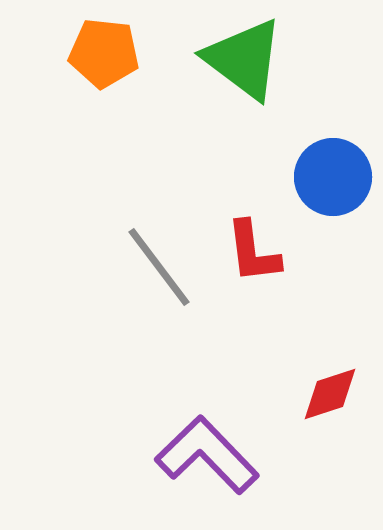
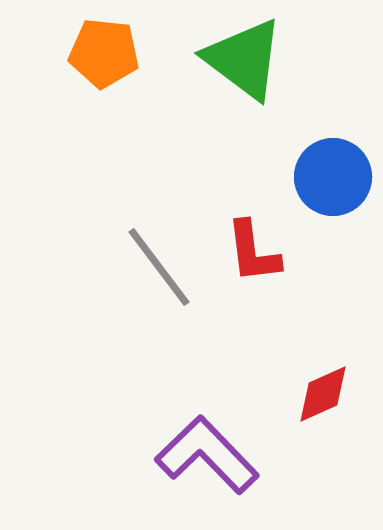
red diamond: moved 7 px left; rotated 6 degrees counterclockwise
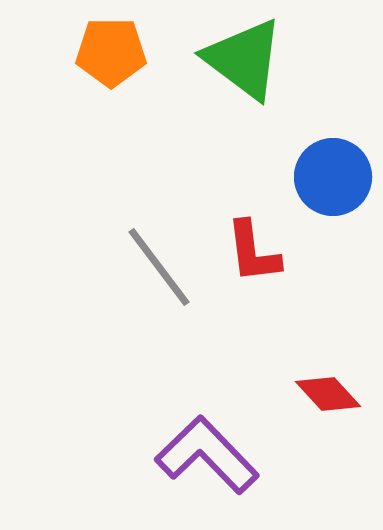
orange pentagon: moved 7 px right, 1 px up; rotated 6 degrees counterclockwise
red diamond: moved 5 px right; rotated 72 degrees clockwise
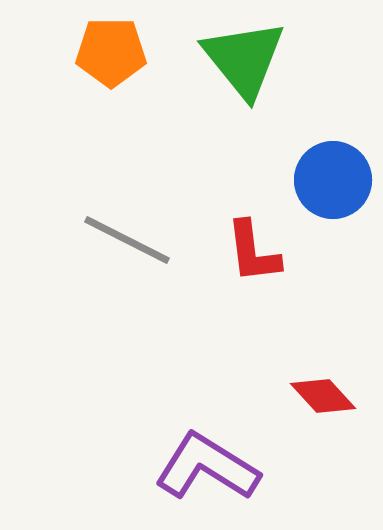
green triangle: rotated 14 degrees clockwise
blue circle: moved 3 px down
gray line: moved 32 px left, 27 px up; rotated 26 degrees counterclockwise
red diamond: moved 5 px left, 2 px down
purple L-shape: moved 12 px down; rotated 14 degrees counterclockwise
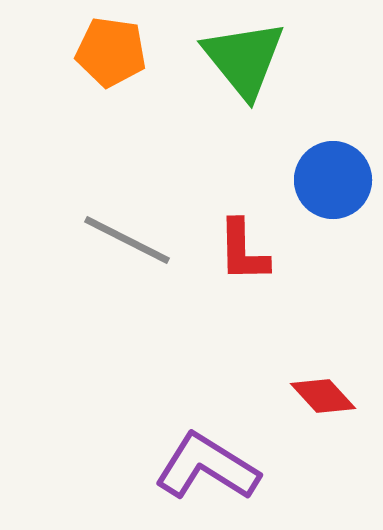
orange pentagon: rotated 8 degrees clockwise
red L-shape: moved 10 px left, 1 px up; rotated 6 degrees clockwise
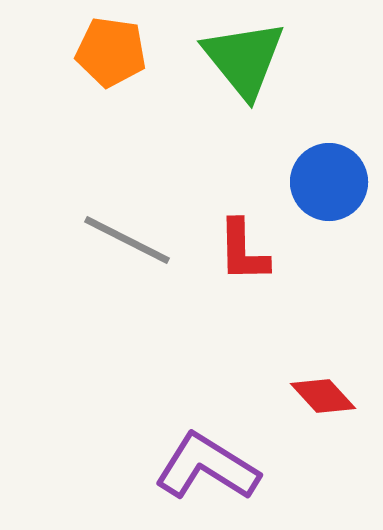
blue circle: moved 4 px left, 2 px down
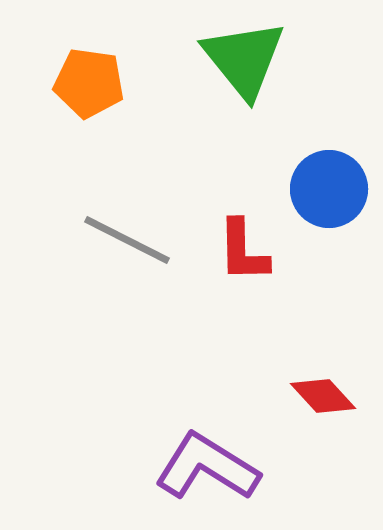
orange pentagon: moved 22 px left, 31 px down
blue circle: moved 7 px down
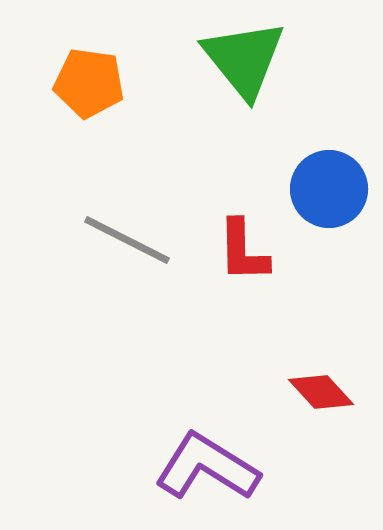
red diamond: moved 2 px left, 4 px up
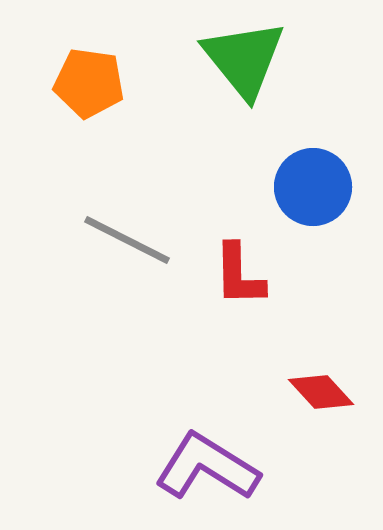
blue circle: moved 16 px left, 2 px up
red L-shape: moved 4 px left, 24 px down
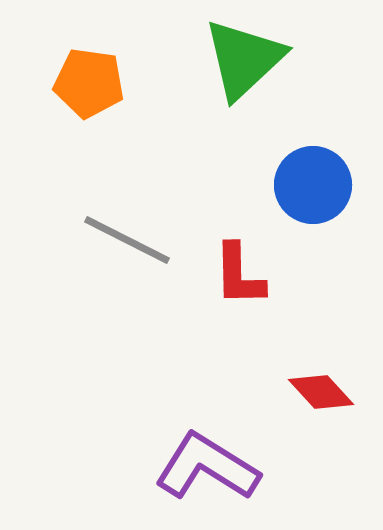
green triangle: rotated 26 degrees clockwise
blue circle: moved 2 px up
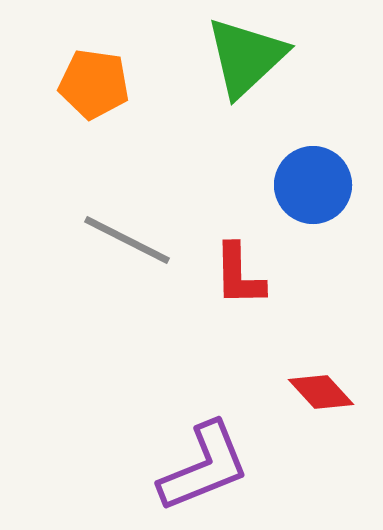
green triangle: moved 2 px right, 2 px up
orange pentagon: moved 5 px right, 1 px down
purple L-shape: moved 3 px left; rotated 126 degrees clockwise
